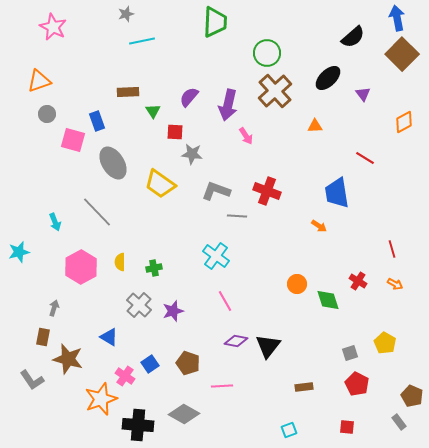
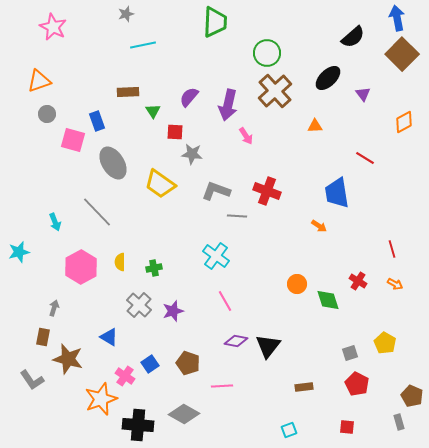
cyan line at (142, 41): moved 1 px right, 4 px down
gray rectangle at (399, 422): rotated 21 degrees clockwise
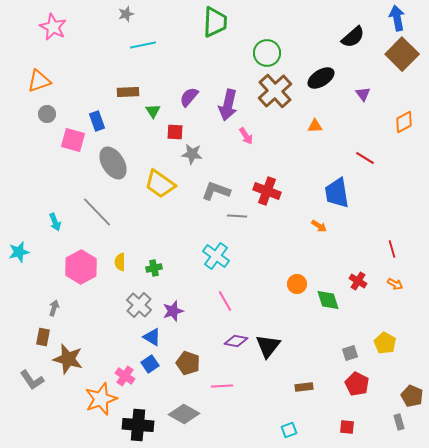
black ellipse at (328, 78): moved 7 px left; rotated 12 degrees clockwise
blue triangle at (109, 337): moved 43 px right
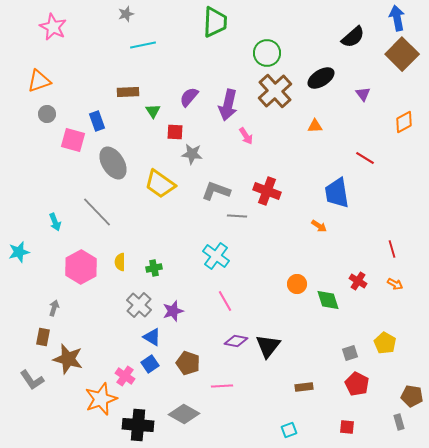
brown pentagon at (412, 396): rotated 15 degrees counterclockwise
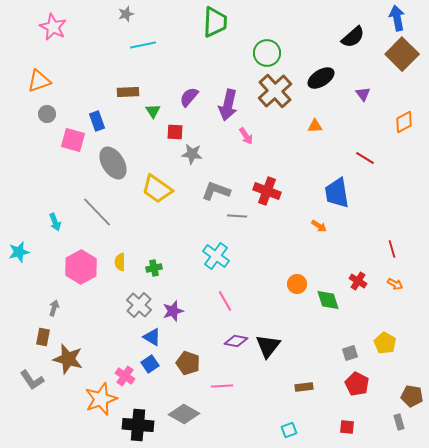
yellow trapezoid at (160, 184): moved 3 px left, 5 px down
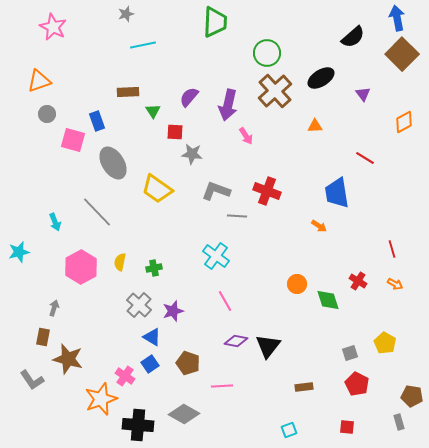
yellow semicircle at (120, 262): rotated 12 degrees clockwise
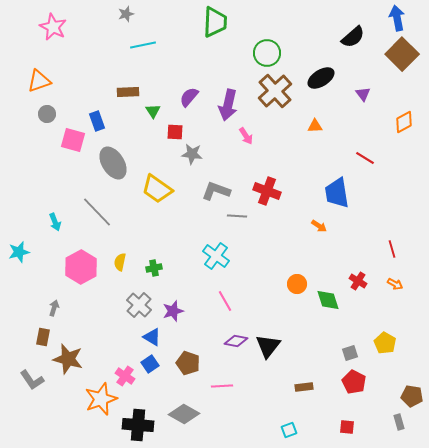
red pentagon at (357, 384): moved 3 px left, 2 px up
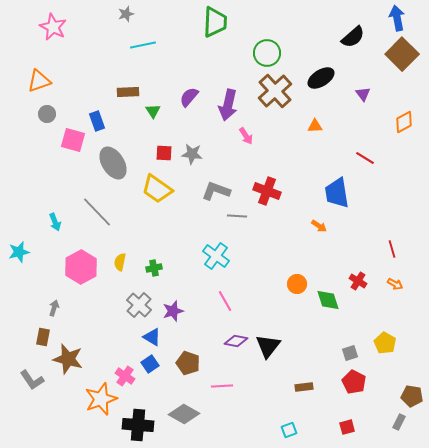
red square at (175, 132): moved 11 px left, 21 px down
gray rectangle at (399, 422): rotated 42 degrees clockwise
red square at (347, 427): rotated 21 degrees counterclockwise
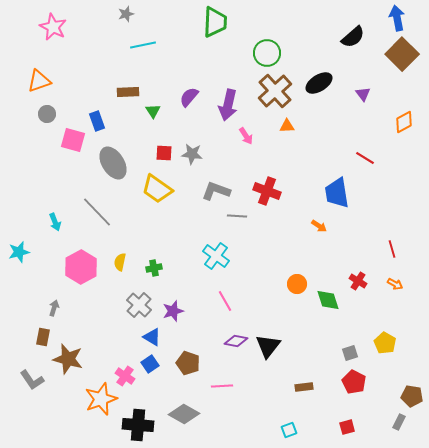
black ellipse at (321, 78): moved 2 px left, 5 px down
orange triangle at (315, 126): moved 28 px left
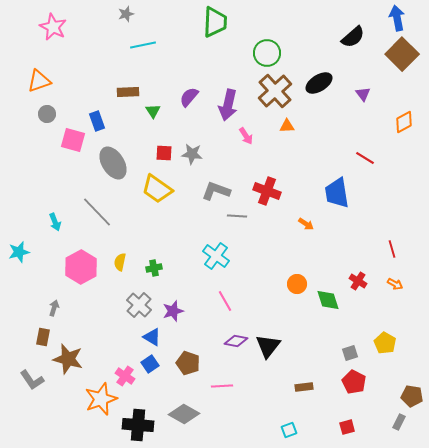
orange arrow at (319, 226): moved 13 px left, 2 px up
